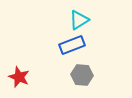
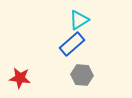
blue rectangle: moved 1 px up; rotated 20 degrees counterclockwise
red star: moved 1 px right, 1 px down; rotated 15 degrees counterclockwise
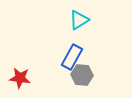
blue rectangle: moved 13 px down; rotated 20 degrees counterclockwise
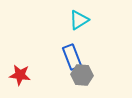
blue rectangle: rotated 50 degrees counterclockwise
red star: moved 3 px up
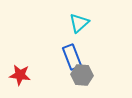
cyan triangle: moved 3 px down; rotated 10 degrees counterclockwise
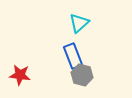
blue rectangle: moved 1 px right, 1 px up
gray hexagon: rotated 10 degrees clockwise
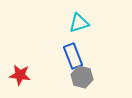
cyan triangle: rotated 25 degrees clockwise
gray hexagon: moved 2 px down
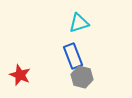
red star: rotated 15 degrees clockwise
